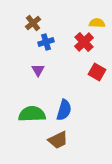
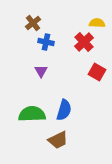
blue cross: rotated 28 degrees clockwise
purple triangle: moved 3 px right, 1 px down
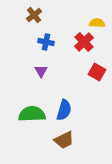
brown cross: moved 1 px right, 8 px up
brown trapezoid: moved 6 px right
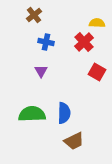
blue semicircle: moved 3 px down; rotated 15 degrees counterclockwise
brown trapezoid: moved 10 px right, 1 px down
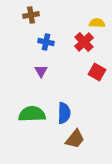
brown cross: moved 3 px left; rotated 28 degrees clockwise
brown trapezoid: moved 1 px right, 2 px up; rotated 25 degrees counterclockwise
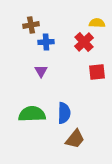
brown cross: moved 10 px down
blue cross: rotated 14 degrees counterclockwise
red square: rotated 36 degrees counterclockwise
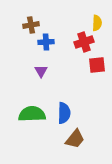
yellow semicircle: rotated 91 degrees clockwise
red cross: rotated 24 degrees clockwise
red square: moved 7 px up
